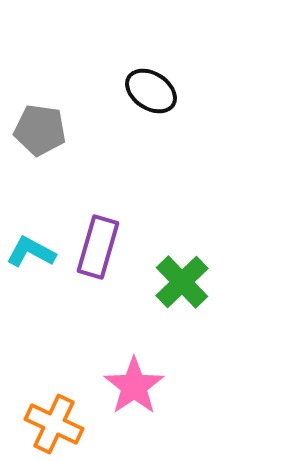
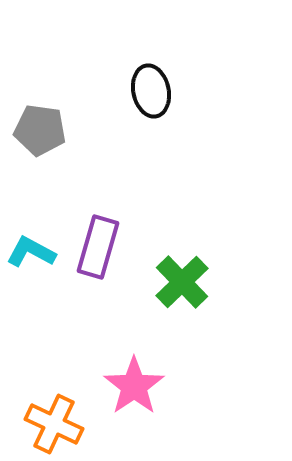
black ellipse: rotated 45 degrees clockwise
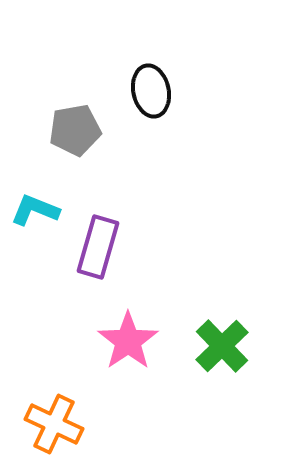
gray pentagon: moved 35 px right; rotated 18 degrees counterclockwise
cyan L-shape: moved 4 px right, 42 px up; rotated 6 degrees counterclockwise
green cross: moved 40 px right, 64 px down
pink star: moved 6 px left, 45 px up
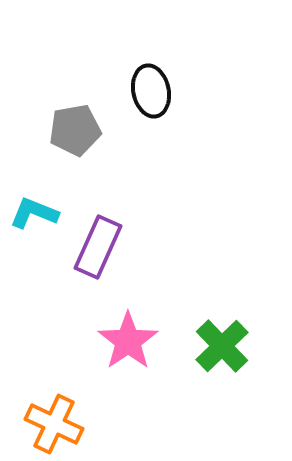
cyan L-shape: moved 1 px left, 3 px down
purple rectangle: rotated 8 degrees clockwise
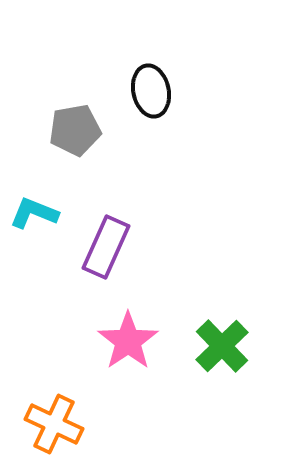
purple rectangle: moved 8 px right
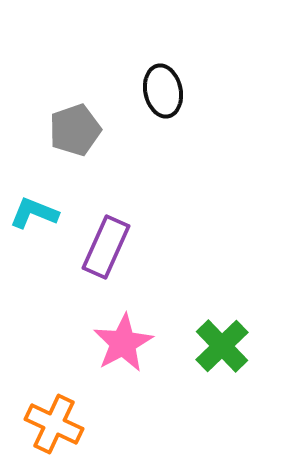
black ellipse: moved 12 px right
gray pentagon: rotated 9 degrees counterclockwise
pink star: moved 5 px left, 2 px down; rotated 6 degrees clockwise
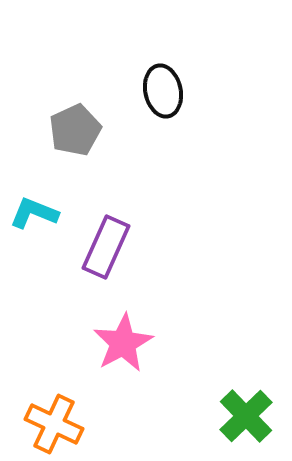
gray pentagon: rotated 6 degrees counterclockwise
green cross: moved 24 px right, 70 px down
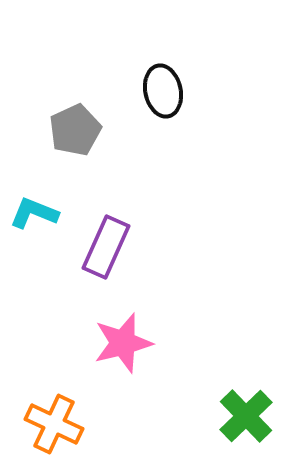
pink star: rotated 14 degrees clockwise
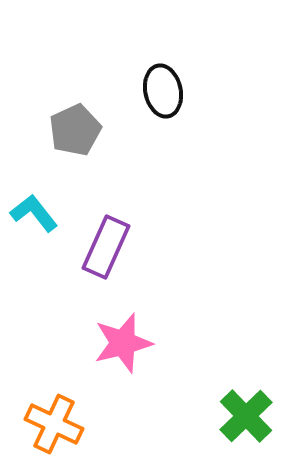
cyan L-shape: rotated 30 degrees clockwise
